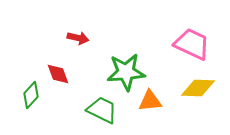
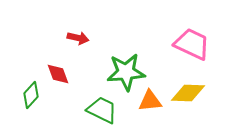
yellow diamond: moved 10 px left, 5 px down
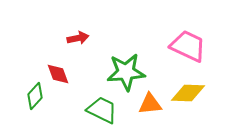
red arrow: rotated 25 degrees counterclockwise
pink trapezoid: moved 4 px left, 2 px down
green diamond: moved 4 px right, 1 px down
orange triangle: moved 3 px down
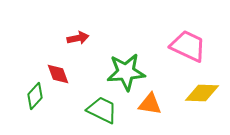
yellow diamond: moved 14 px right
orange triangle: rotated 15 degrees clockwise
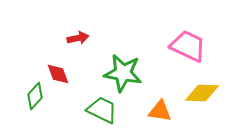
green star: moved 3 px left, 1 px down; rotated 15 degrees clockwise
orange triangle: moved 10 px right, 7 px down
